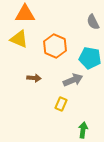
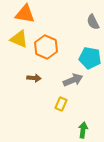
orange triangle: rotated 10 degrees clockwise
orange hexagon: moved 9 px left, 1 px down
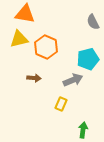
yellow triangle: rotated 36 degrees counterclockwise
cyan pentagon: moved 2 px left, 1 px down; rotated 25 degrees counterclockwise
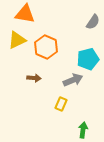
gray semicircle: rotated 119 degrees counterclockwise
yellow triangle: moved 2 px left, 1 px down; rotated 12 degrees counterclockwise
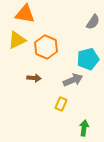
green arrow: moved 1 px right, 2 px up
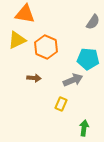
cyan pentagon: rotated 20 degrees clockwise
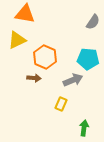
orange hexagon: moved 1 px left, 10 px down
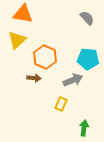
orange triangle: moved 2 px left
gray semicircle: moved 6 px left, 4 px up; rotated 77 degrees counterclockwise
yellow triangle: rotated 18 degrees counterclockwise
